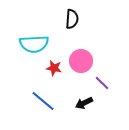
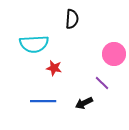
pink circle: moved 33 px right, 7 px up
blue line: rotated 40 degrees counterclockwise
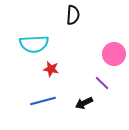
black semicircle: moved 1 px right, 4 px up
red star: moved 3 px left, 1 px down
blue line: rotated 15 degrees counterclockwise
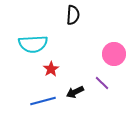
cyan semicircle: moved 1 px left
red star: rotated 28 degrees clockwise
black arrow: moved 9 px left, 11 px up
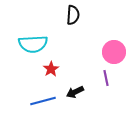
pink circle: moved 2 px up
purple line: moved 4 px right, 5 px up; rotated 35 degrees clockwise
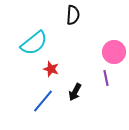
cyan semicircle: moved 1 px right, 1 px up; rotated 36 degrees counterclockwise
red star: rotated 21 degrees counterclockwise
black arrow: rotated 36 degrees counterclockwise
blue line: rotated 35 degrees counterclockwise
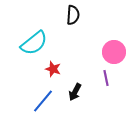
red star: moved 2 px right
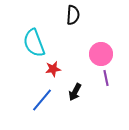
cyan semicircle: rotated 108 degrees clockwise
pink circle: moved 13 px left, 2 px down
red star: rotated 28 degrees counterclockwise
blue line: moved 1 px left, 1 px up
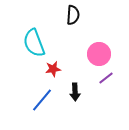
pink circle: moved 2 px left
purple line: rotated 63 degrees clockwise
black arrow: rotated 30 degrees counterclockwise
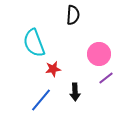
blue line: moved 1 px left
